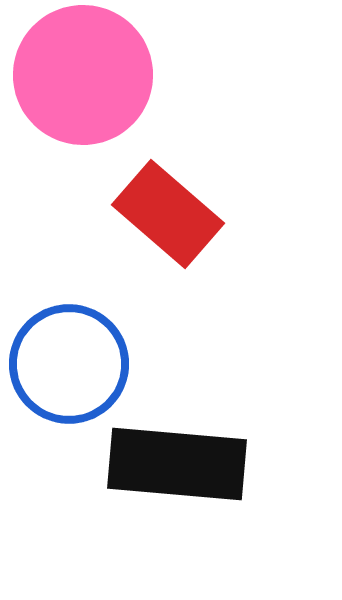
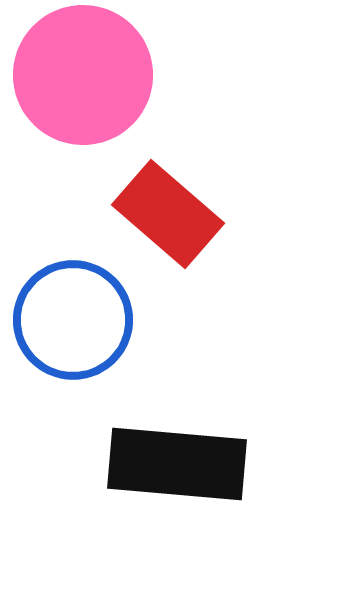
blue circle: moved 4 px right, 44 px up
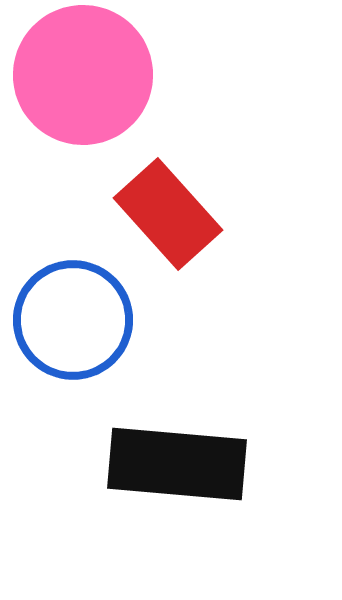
red rectangle: rotated 7 degrees clockwise
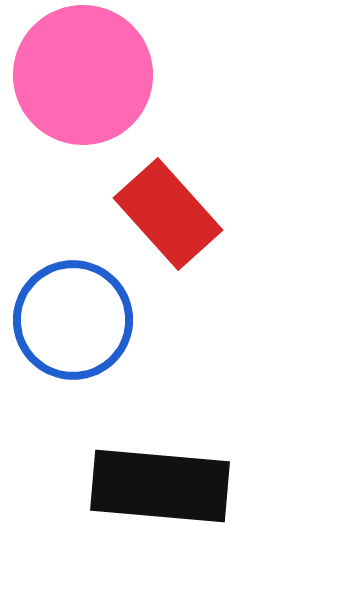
black rectangle: moved 17 px left, 22 px down
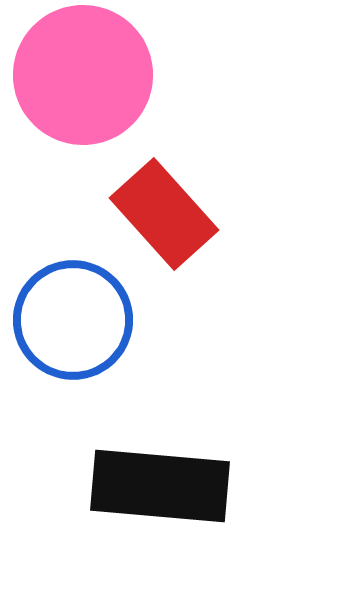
red rectangle: moved 4 px left
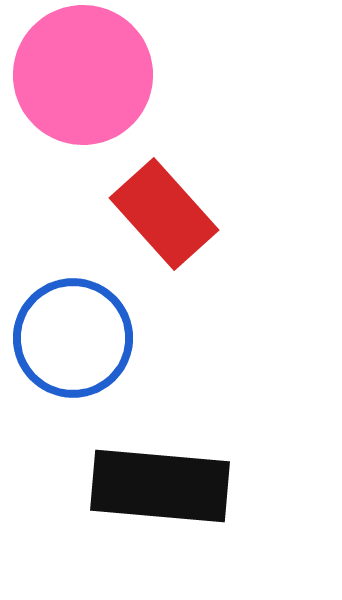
blue circle: moved 18 px down
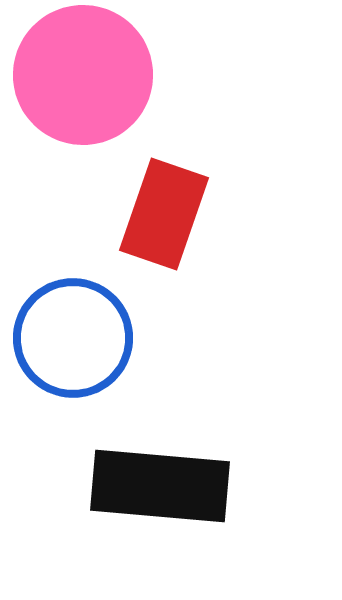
red rectangle: rotated 61 degrees clockwise
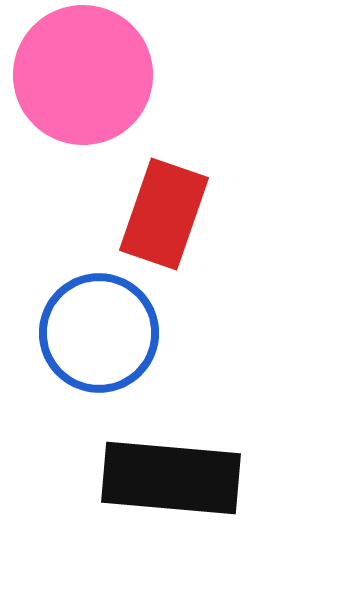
blue circle: moved 26 px right, 5 px up
black rectangle: moved 11 px right, 8 px up
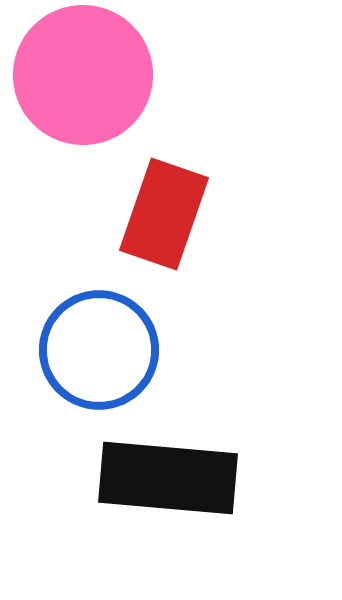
blue circle: moved 17 px down
black rectangle: moved 3 px left
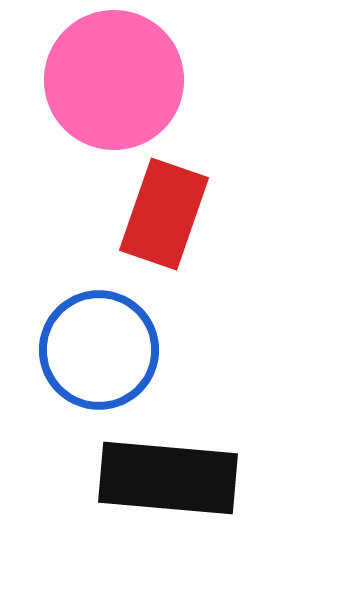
pink circle: moved 31 px right, 5 px down
